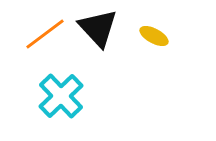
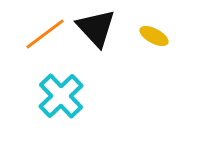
black triangle: moved 2 px left
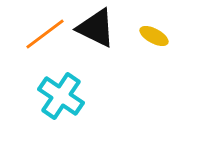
black triangle: rotated 21 degrees counterclockwise
cyan cross: rotated 12 degrees counterclockwise
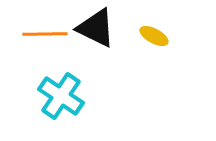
orange line: rotated 36 degrees clockwise
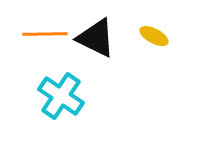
black triangle: moved 10 px down
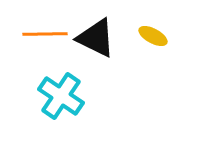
yellow ellipse: moved 1 px left
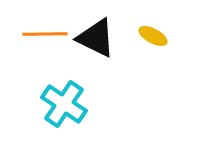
cyan cross: moved 3 px right, 8 px down
